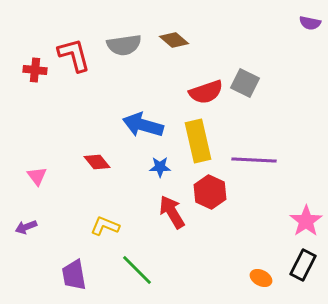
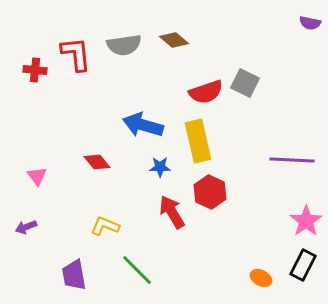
red L-shape: moved 2 px right, 1 px up; rotated 9 degrees clockwise
purple line: moved 38 px right
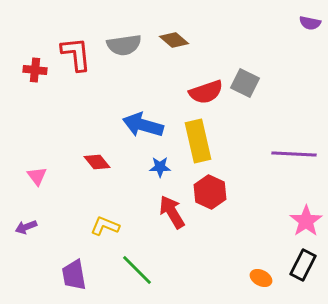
purple line: moved 2 px right, 6 px up
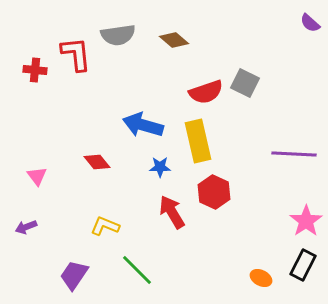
purple semicircle: rotated 30 degrees clockwise
gray semicircle: moved 6 px left, 10 px up
red hexagon: moved 4 px right
purple trapezoid: rotated 44 degrees clockwise
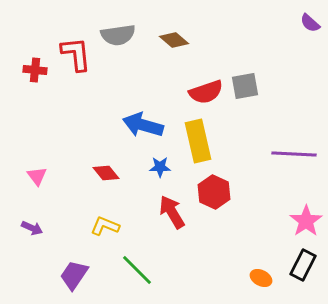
gray square: moved 3 px down; rotated 36 degrees counterclockwise
red diamond: moved 9 px right, 11 px down
purple arrow: moved 6 px right, 1 px down; rotated 135 degrees counterclockwise
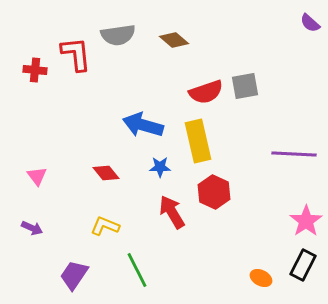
green line: rotated 18 degrees clockwise
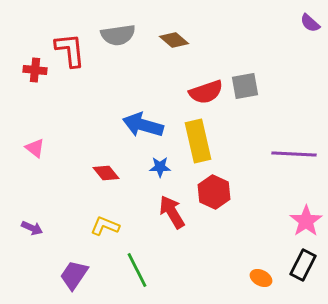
red L-shape: moved 6 px left, 4 px up
pink triangle: moved 2 px left, 28 px up; rotated 15 degrees counterclockwise
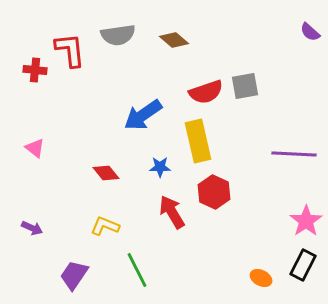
purple semicircle: moved 9 px down
blue arrow: moved 10 px up; rotated 51 degrees counterclockwise
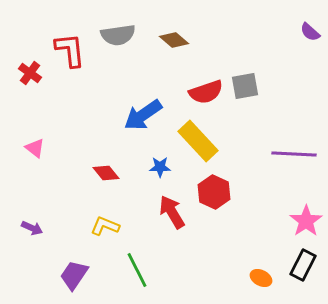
red cross: moved 5 px left, 3 px down; rotated 30 degrees clockwise
yellow rectangle: rotated 30 degrees counterclockwise
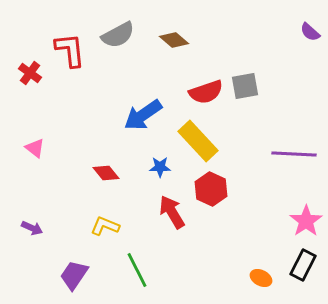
gray semicircle: rotated 20 degrees counterclockwise
red hexagon: moved 3 px left, 3 px up
